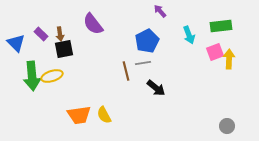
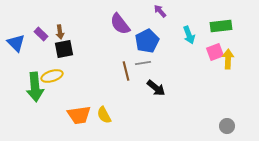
purple semicircle: moved 27 px right
brown arrow: moved 2 px up
yellow arrow: moved 1 px left
green arrow: moved 3 px right, 11 px down
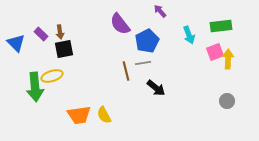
gray circle: moved 25 px up
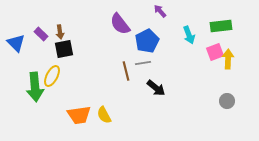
yellow ellipse: rotated 45 degrees counterclockwise
